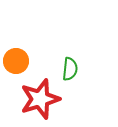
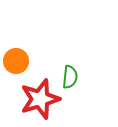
green semicircle: moved 8 px down
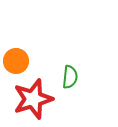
red star: moved 7 px left
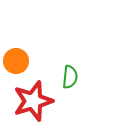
red star: moved 2 px down
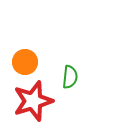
orange circle: moved 9 px right, 1 px down
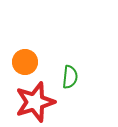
red star: moved 2 px right, 1 px down
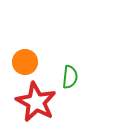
red star: moved 1 px right; rotated 27 degrees counterclockwise
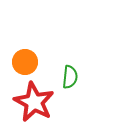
red star: moved 2 px left
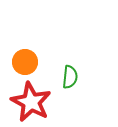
red star: moved 3 px left
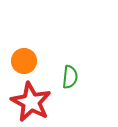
orange circle: moved 1 px left, 1 px up
